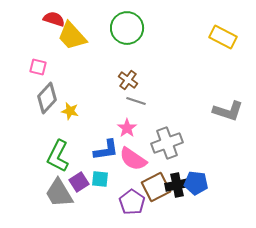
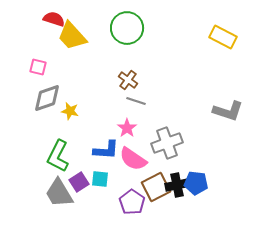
gray diamond: rotated 28 degrees clockwise
blue L-shape: rotated 12 degrees clockwise
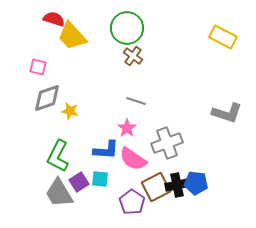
brown cross: moved 5 px right, 24 px up
gray L-shape: moved 1 px left, 2 px down
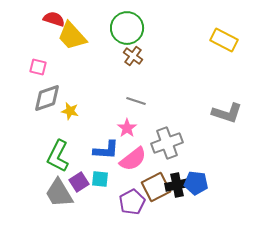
yellow rectangle: moved 1 px right, 3 px down
pink semicircle: rotated 72 degrees counterclockwise
purple pentagon: rotated 10 degrees clockwise
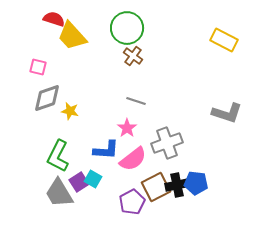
cyan square: moved 7 px left; rotated 24 degrees clockwise
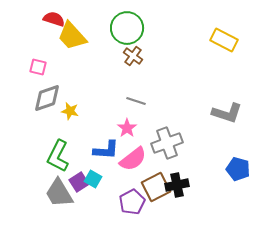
blue pentagon: moved 42 px right, 14 px up; rotated 10 degrees clockwise
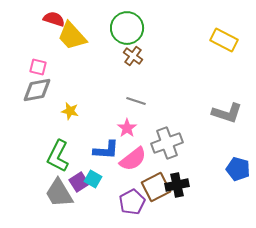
gray diamond: moved 10 px left, 8 px up; rotated 8 degrees clockwise
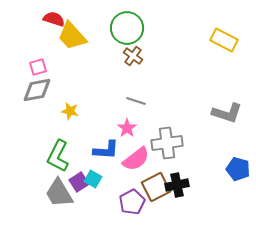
pink square: rotated 30 degrees counterclockwise
gray cross: rotated 12 degrees clockwise
pink semicircle: moved 3 px right
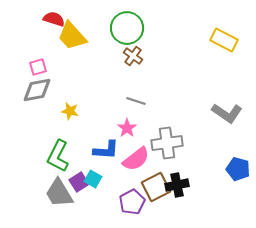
gray L-shape: rotated 16 degrees clockwise
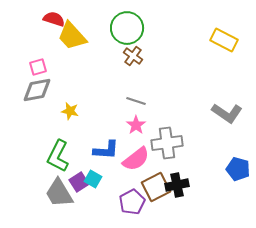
pink star: moved 9 px right, 3 px up
